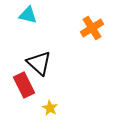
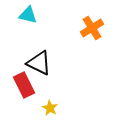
black triangle: rotated 16 degrees counterclockwise
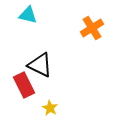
black triangle: moved 1 px right, 2 px down
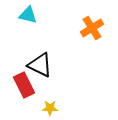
yellow star: rotated 28 degrees counterclockwise
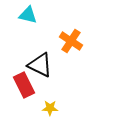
orange cross: moved 21 px left, 13 px down; rotated 25 degrees counterclockwise
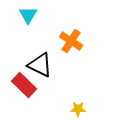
cyan triangle: rotated 48 degrees clockwise
red rectangle: rotated 20 degrees counterclockwise
yellow star: moved 28 px right, 1 px down
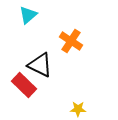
cyan triangle: rotated 18 degrees clockwise
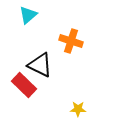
orange cross: rotated 15 degrees counterclockwise
